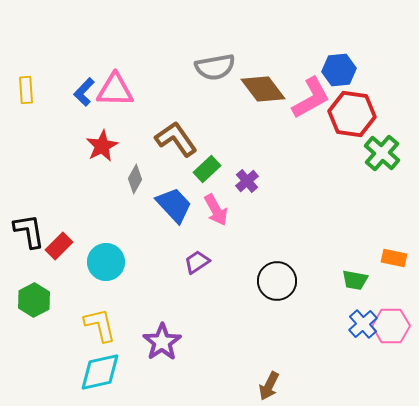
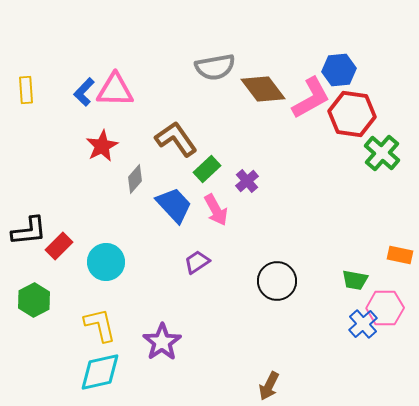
gray diamond: rotated 12 degrees clockwise
black L-shape: rotated 93 degrees clockwise
orange rectangle: moved 6 px right, 3 px up
pink hexagon: moved 6 px left, 18 px up
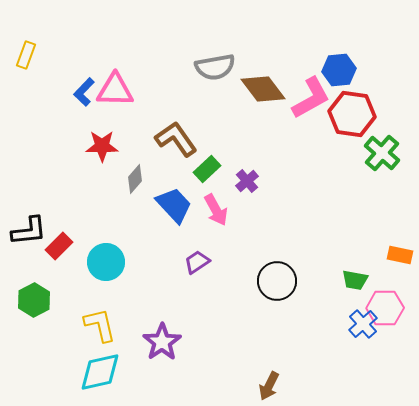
yellow rectangle: moved 35 px up; rotated 24 degrees clockwise
red star: rotated 28 degrees clockwise
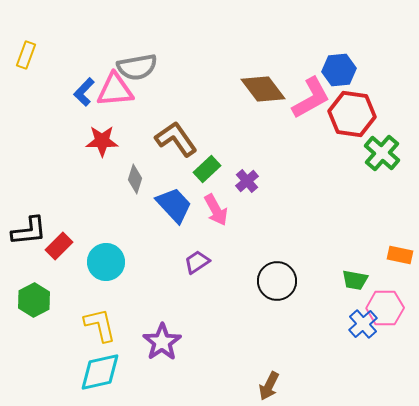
gray semicircle: moved 78 px left
pink triangle: rotated 6 degrees counterclockwise
red star: moved 5 px up
gray diamond: rotated 24 degrees counterclockwise
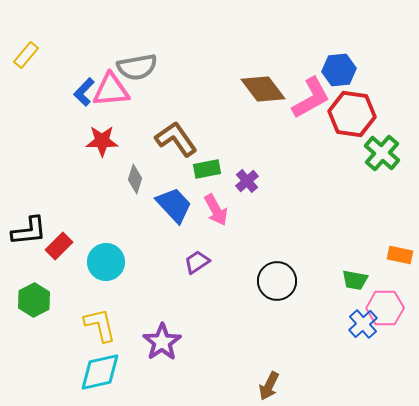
yellow rectangle: rotated 20 degrees clockwise
pink triangle: moved 4 px left
green rectangle: rotated 32 degrees clockwise
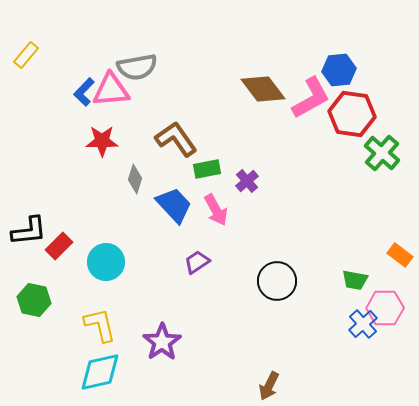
orange rectangle: rotated 25 degrees clockwise
green hexagon: rotated 20 degrees counterclockwise
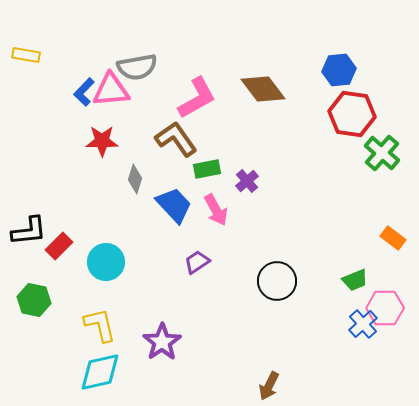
yellow rectangle: rotated 60 degrees clockwise
pink L-shape: moved 114 px left
orange rectangle: moved 7 px left, 17 px up
green trapezoid: rotated 32 degrees counterclockwise
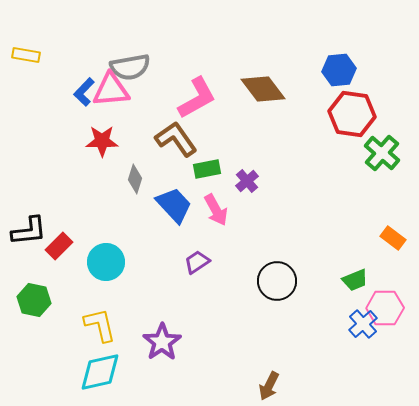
gray semicircle: moved 7 px left
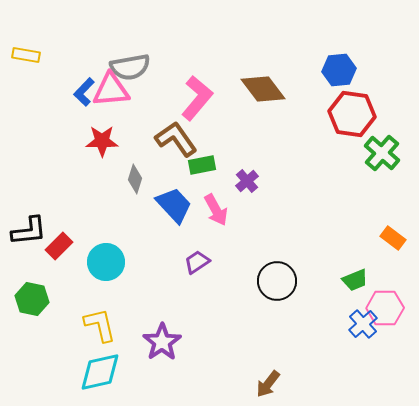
pink L-shape: rotated 21 degrees counterclockwise
green rectangle: moved 5 px left, 4 px up
green hexagon: moved 2 px left, 1 px up
brown arrow: moved 1 px left, 2 px up; rotated 12 degrees clockwise
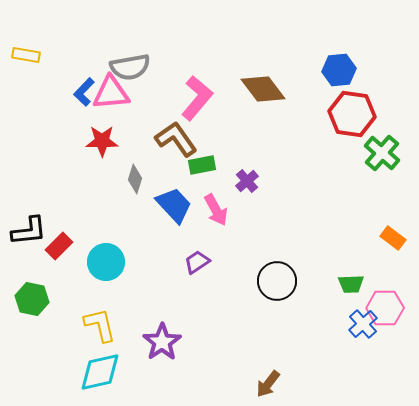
pink triangle: moved 3 px down
green trapezoid: moved 4 px left, 4 px down; rotated 20 degrees clockwise
